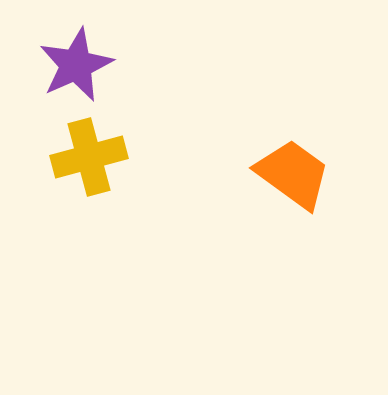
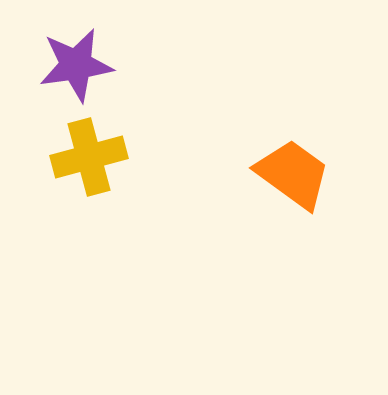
purple star: rotated 16 degrees clockwise
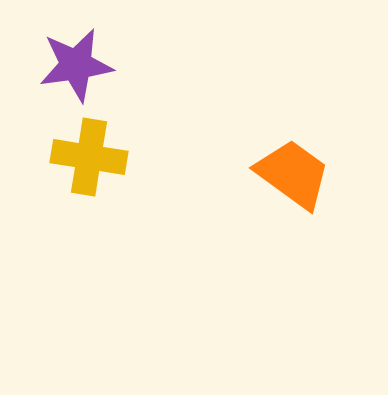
yellow cross: rotated 24 degrees clockwise
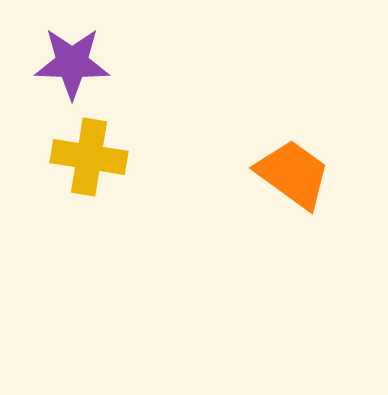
purple star: moved 4 px left, 2 px up; rotated 10 degrees clockwise
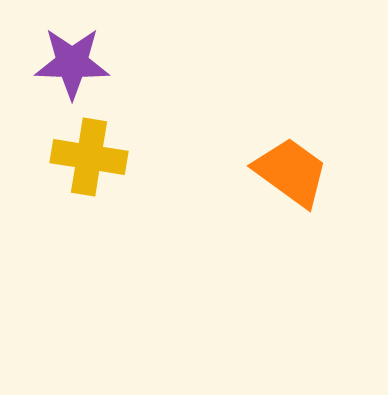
orange trapezoid: moved 2 px left, 2 px up
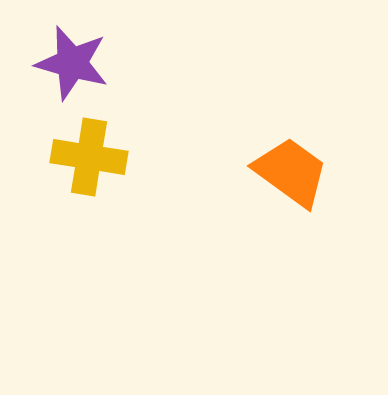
purple star: rotated 14 degrees clockwise
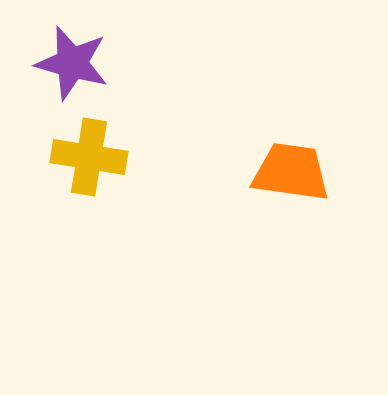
orange trapezoid: rotated 28 degrees counterclockwise
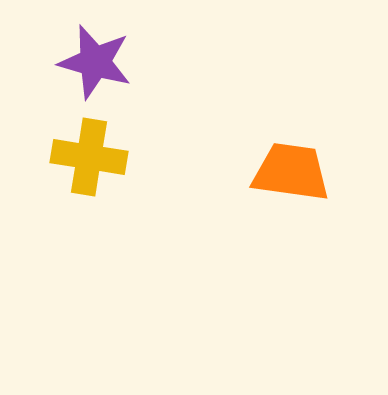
purple star: moved 23 px right, 1 px up
